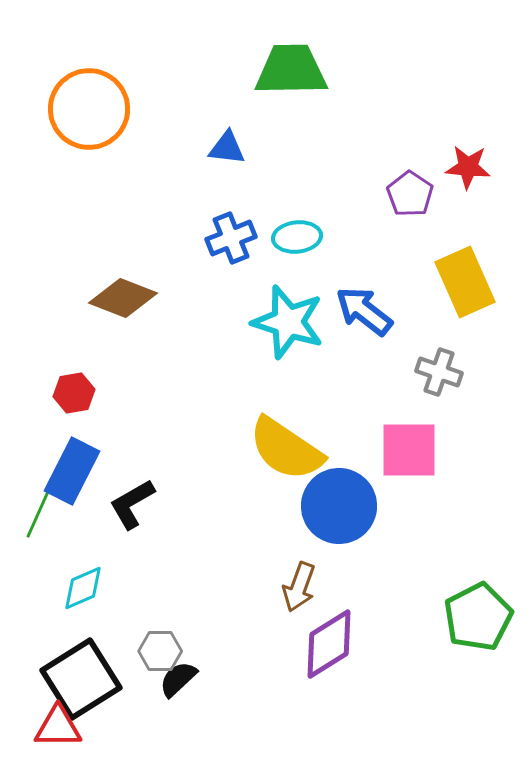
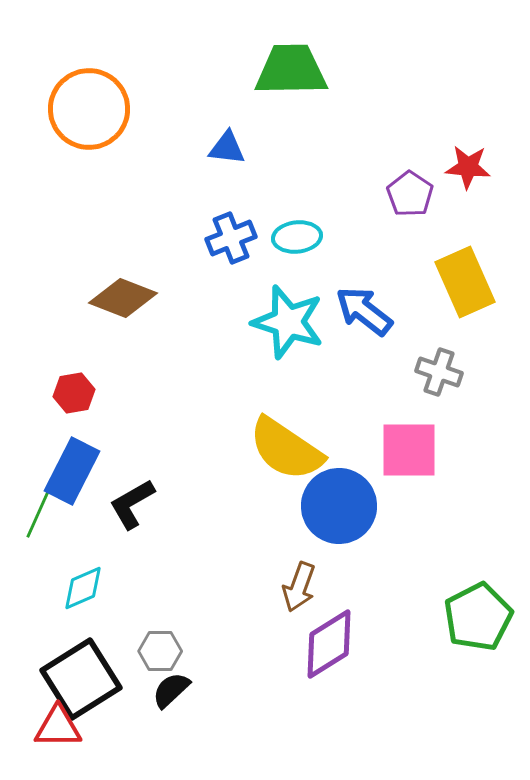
black semicircle: moved 7 px left, 11 px down
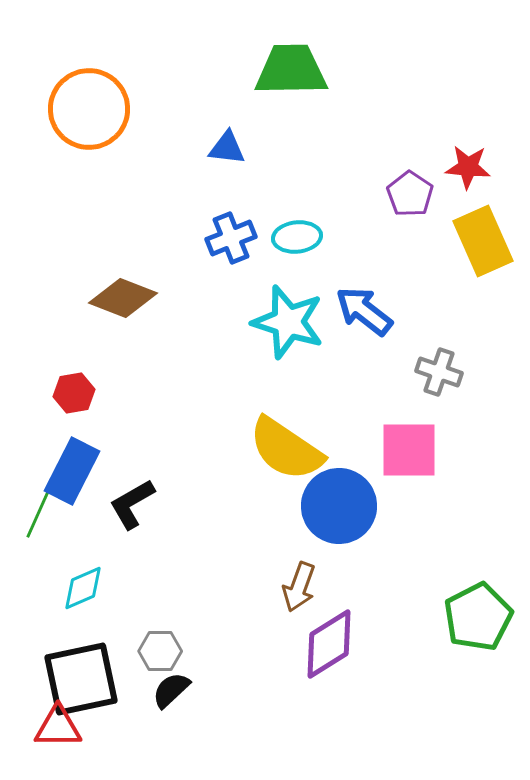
yellow rectangle: moved 18 px right, 41 px up
black square: rotated 20 degrees clockwise
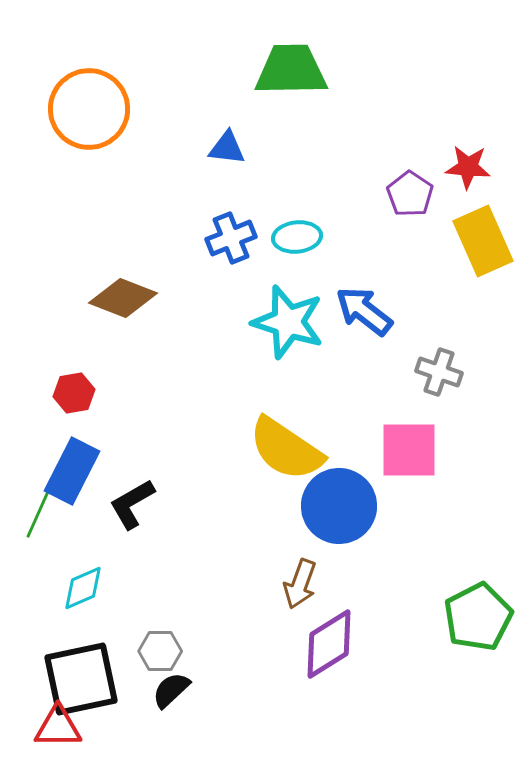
brown arrow: moved 1 px right, 3 px up
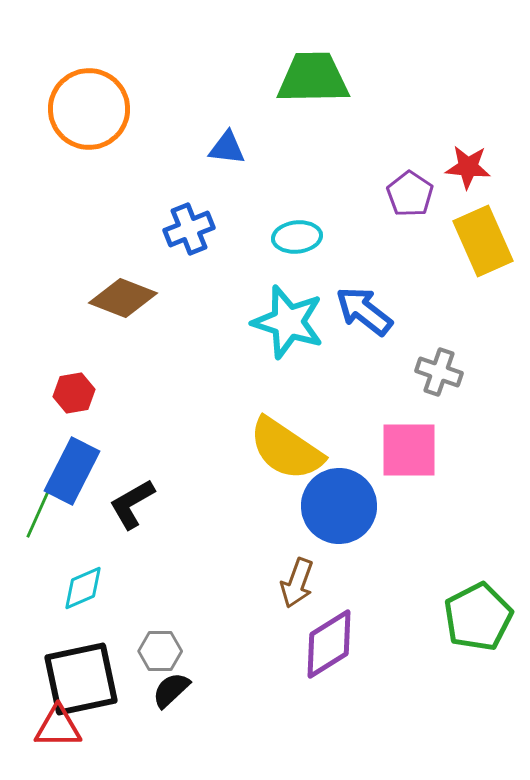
green trapezoid: moved 22 px right, 8 px down
blue cross: moved 42 px left, 9 px up
brown arrow: moved 3 px left, 1 px up
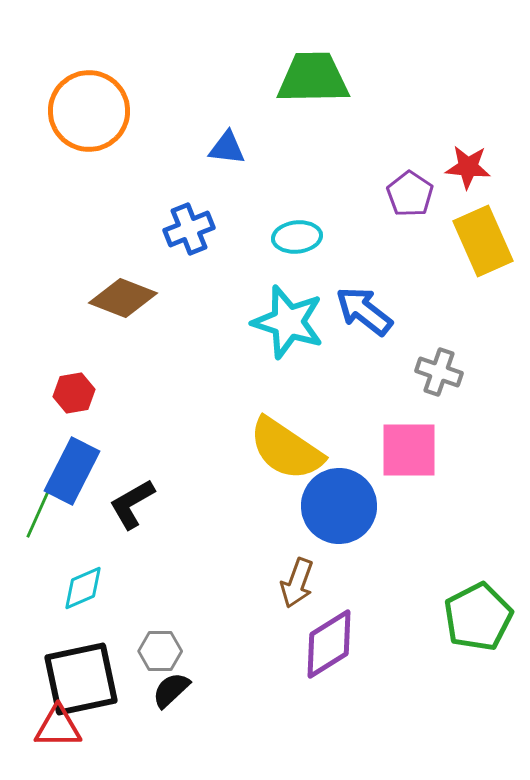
orange circle: moved 2 px down
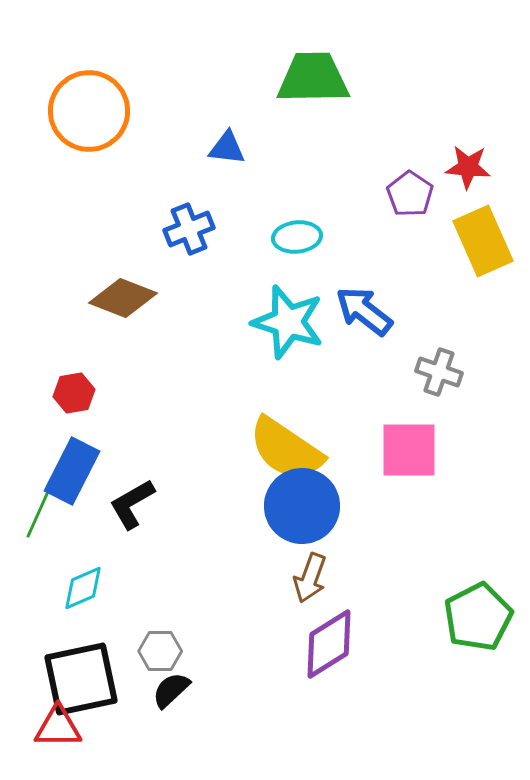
blue circle: moved 37 px left
brown arrow: moved 13 px right, 5 px up
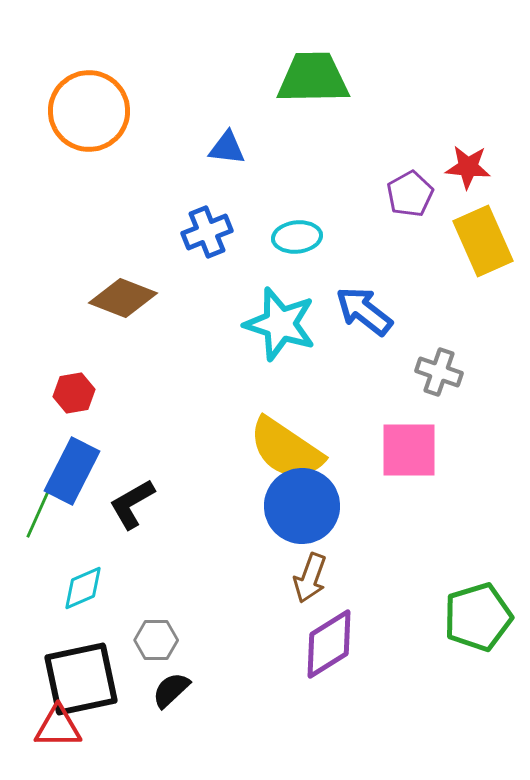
purple pentagon: rotated 9 degrees clockwise
blue cross: moved 18 px right, 3 px down
cyan star: moved 8 px left, 2 px down
green pentagon: rotated 10 degrees clockwise
gray hexagon: moved 4 px left, 11 px up
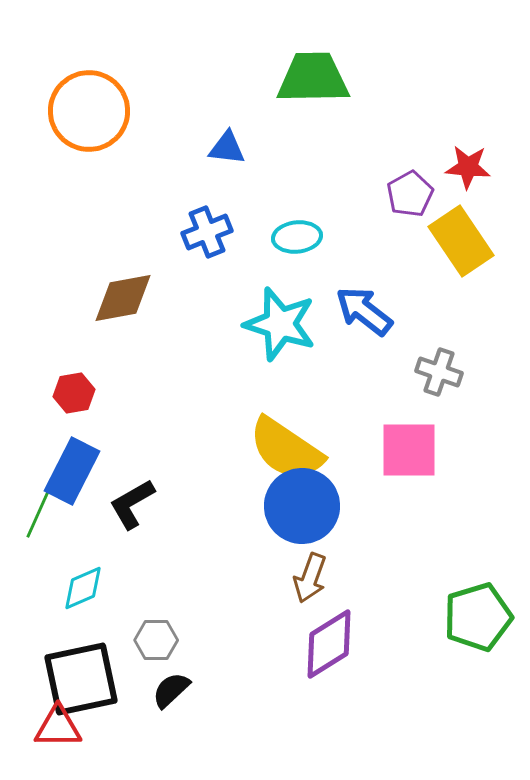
yellow rectangle: moved 22 px left; rotated 10 degrees counterclockwise
brown diamond: rotated 32 degrees counterclockwise
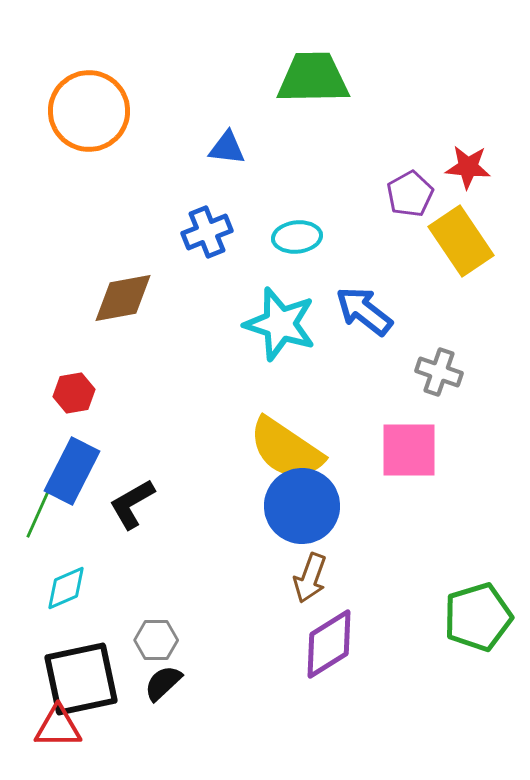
cyan diamond: moved 17 px left
black semicircle: moved 8 px left, 7 px up
